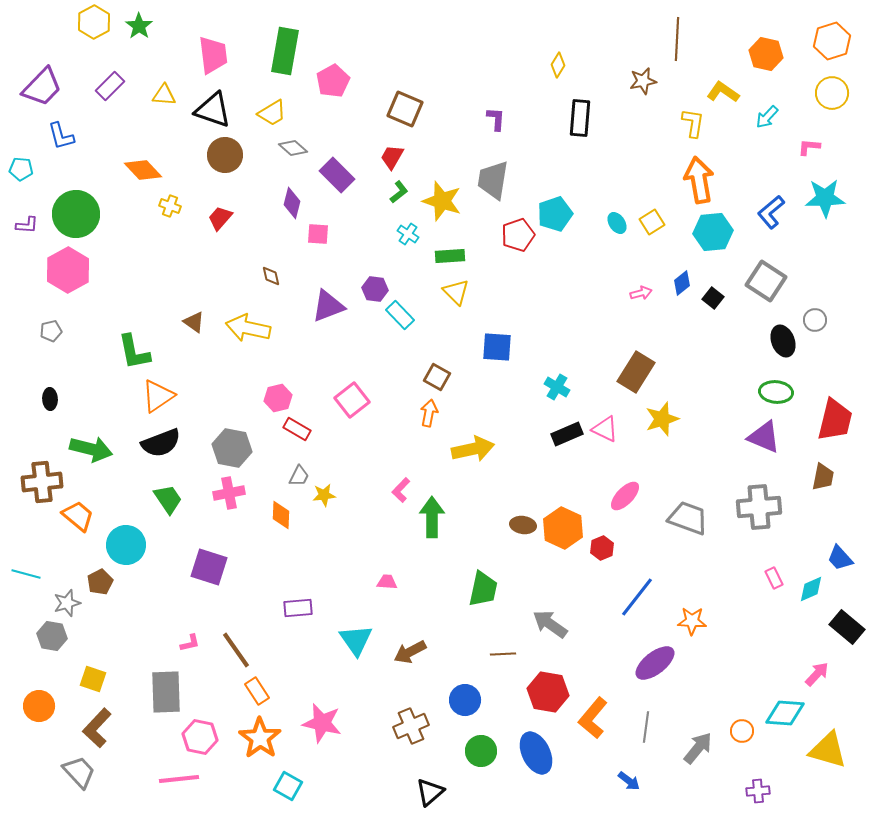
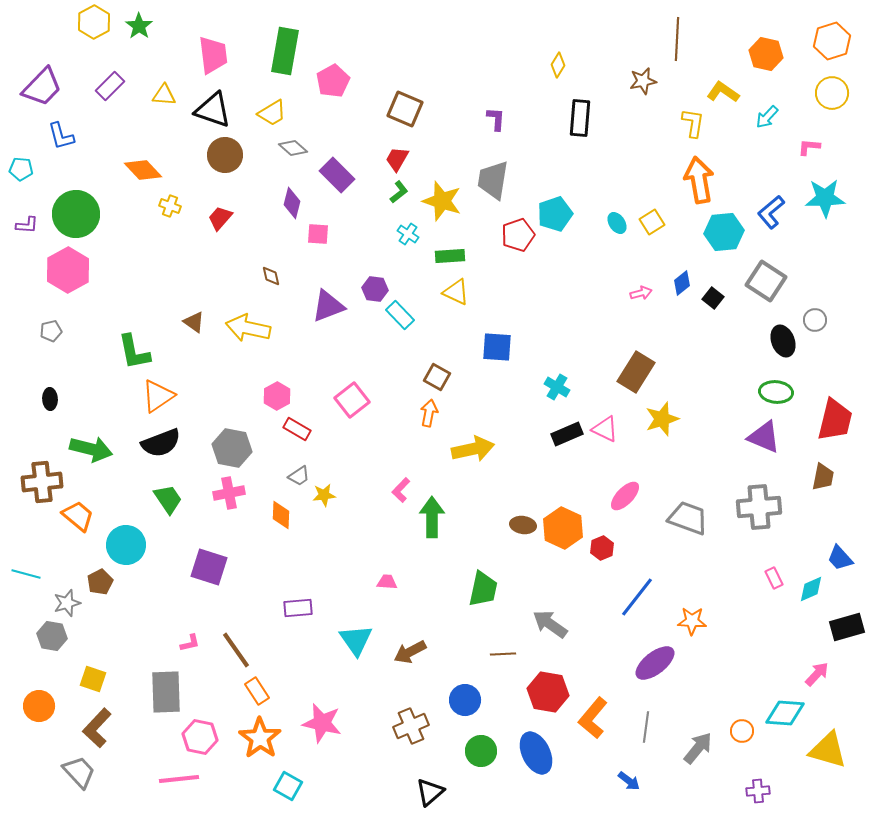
red trapezoid at (392, 157): moved 5 px right, 2 px down
cyan hexagon at (713, 232): moved 11 px right
yellow triangle at (456, 292): rotated 20 degrees counterclockwise
pink hexagon at (278, 398): moved 1 px left, 2 px up; rotated 16 degrees counterclockwise
gray trapezoid at (299, 476): rotated 30 degrees clockwise
black rectangle at (847, 627): rotated 56 degrees counterclockwise
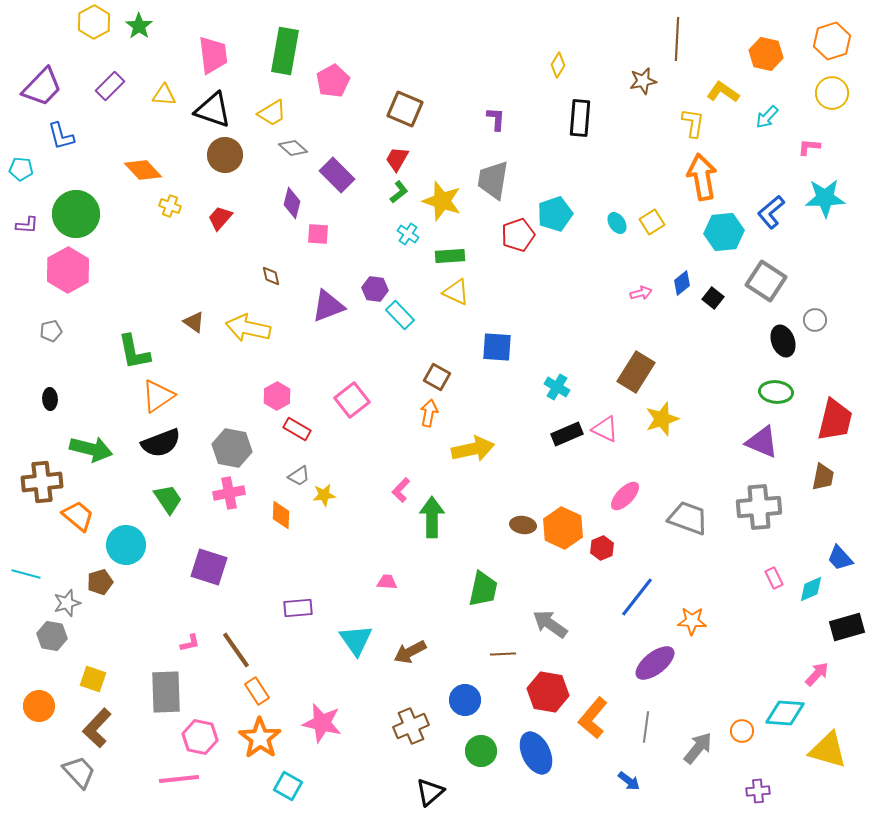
orange arrow at (699, 180): moved 3 px right, 3 px up
purple triangle at (764, 437): moved 2 px left, 5 px down
brown pentagon at (100, 582): rotated 10 degrees clockwise
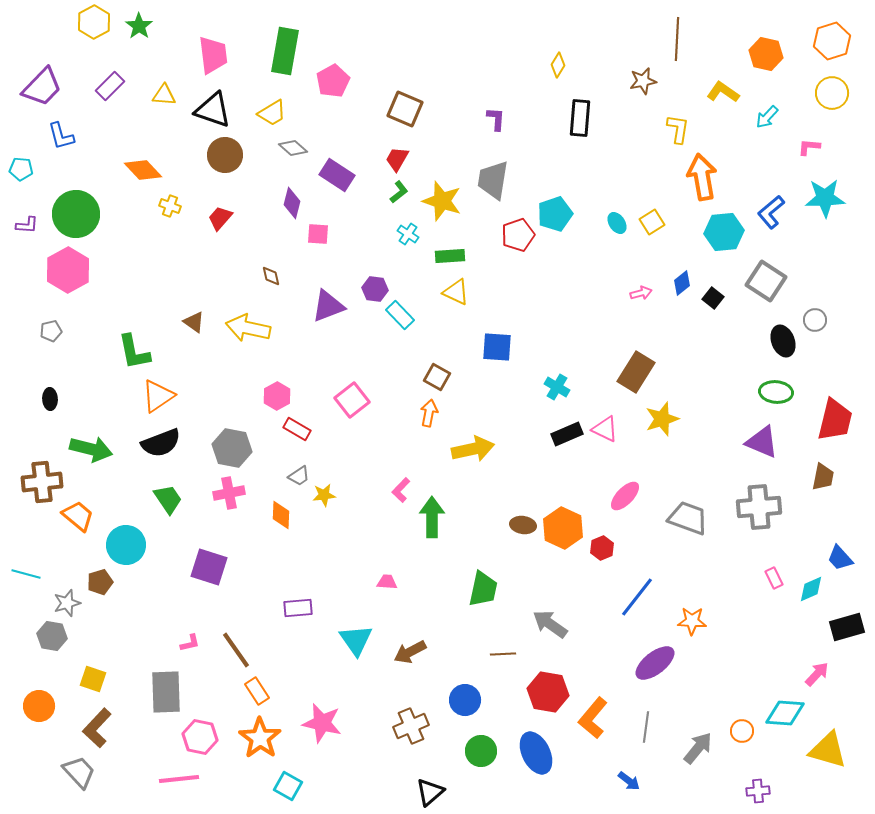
yellow L-shape at (693, 123): moved 15 px left, 6 px down
purple rectangle at (337, 175): rotated 12 degrees counterclockwise
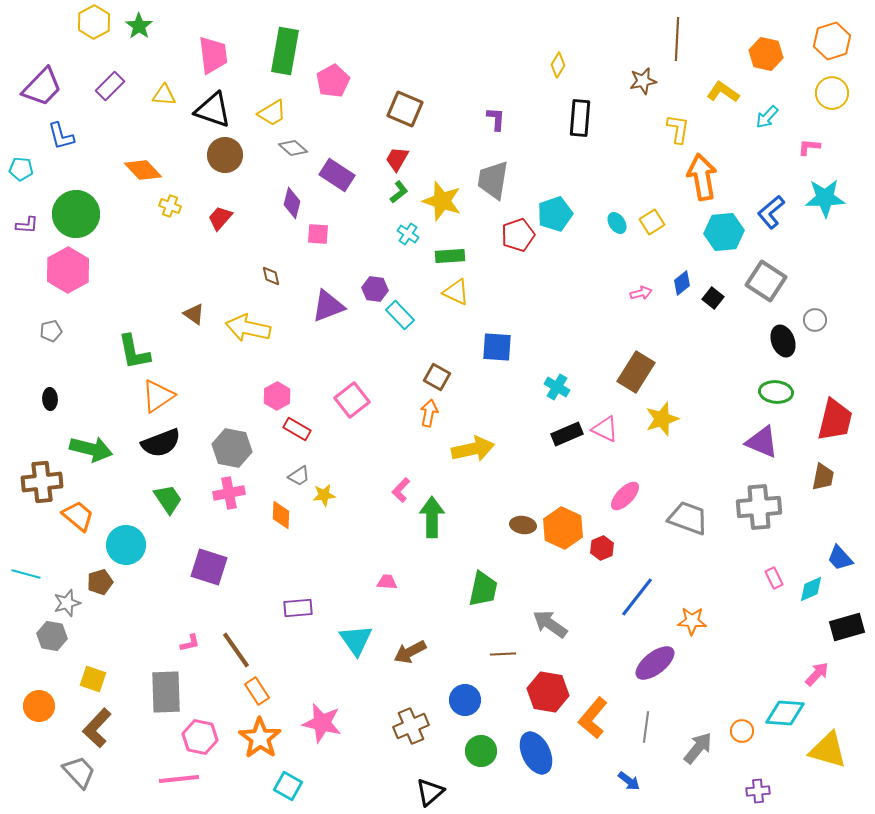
brown triangle at (194, 322): moved 8 px up
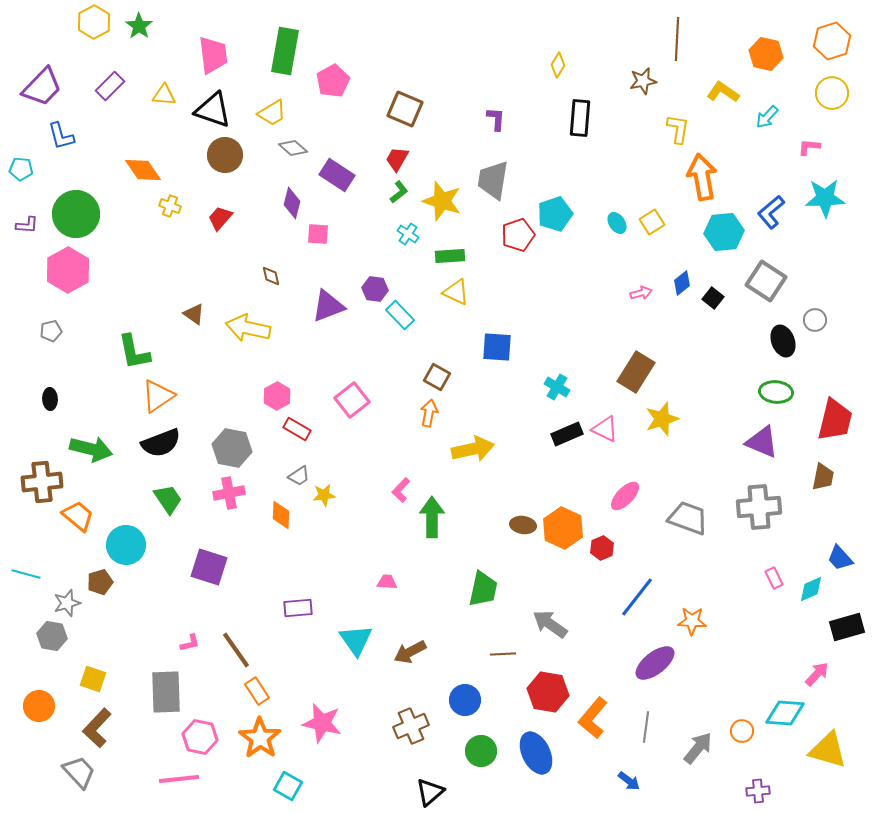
orange diamond at (143, 170): rotated 9 degrees clockwise
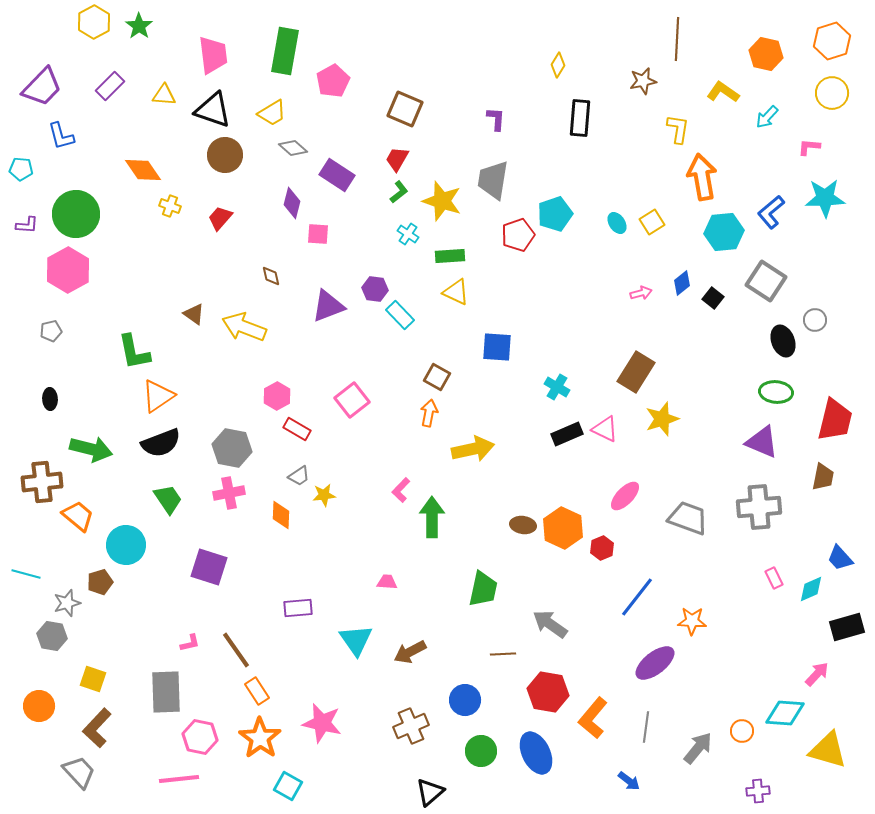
yellow arrow at (248, 328): moved 4 px left, 1 px up; rotated 9 degrees clockwise
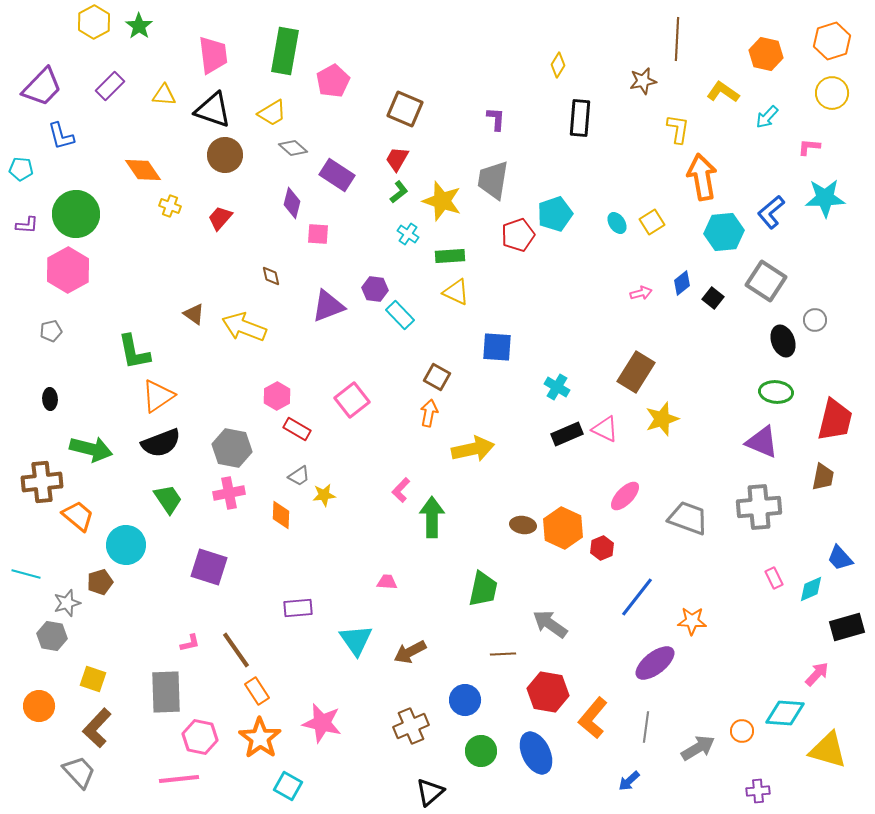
gray arrow at (698, 748): rotated 20 degrees clockwise
blue arrow at (629, 781): rotated 100 degrees clockwise
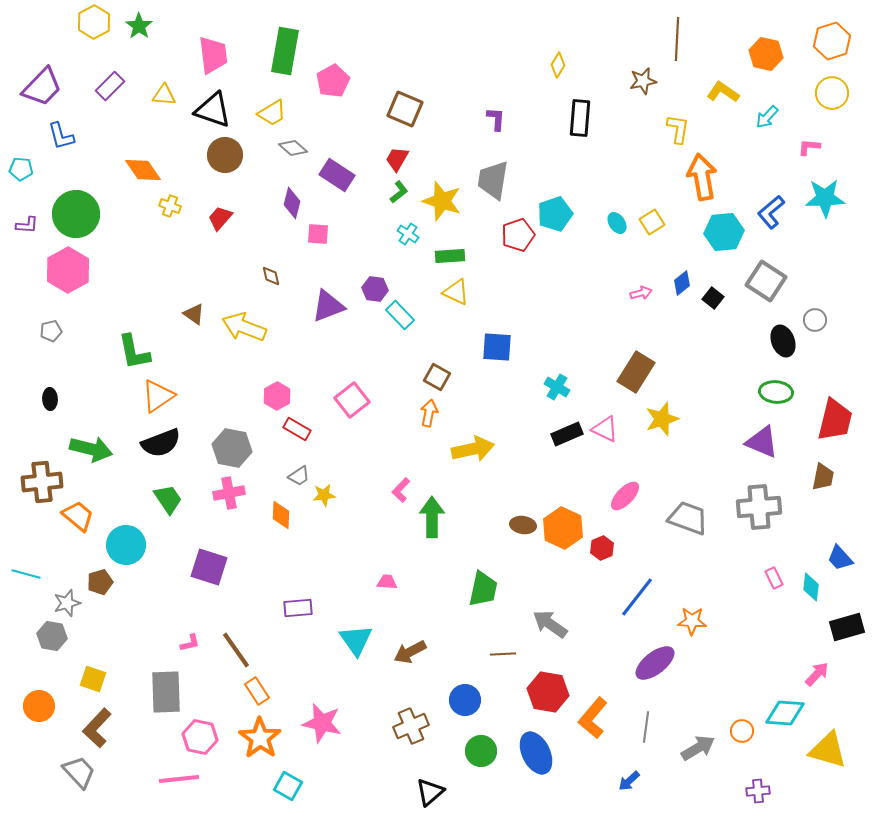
cyan diamond at (811, 589): moved 2 px up; rotated 60 degrees counterclockwise
